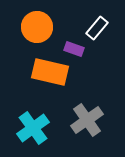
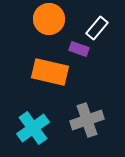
orange circle: moved 12 px right, 8 px up
purple rectangle: moved 5 px right
gray cross: rotated 16 degrees clockwise
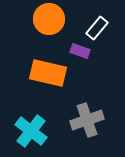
purple rectangle: moved 1 px right, 2 px down
orange rectangle: moved 2 px left, 1 px down
cyan cross: moved 2 px left, 3 px down; rotated 16 degrees counterclockwise
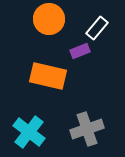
purple rectangle: rotated 42 degrees counterclockwise
orange rectangle: moved 3 px down
gray cross: moved 9 px down
cyan cross: moved 2 px left, 1 px down
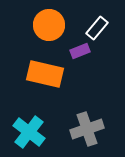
orange circle: moved 6 px down
orange rectangle: moved 3 px left, 2 px up
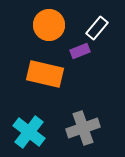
gray cross: moved 4 px left, 1 px up
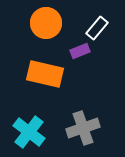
orange circle: moved 3 px left, 2 px up
